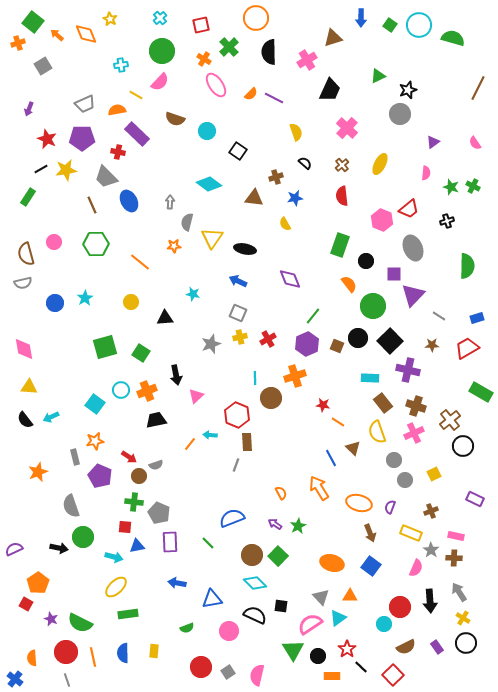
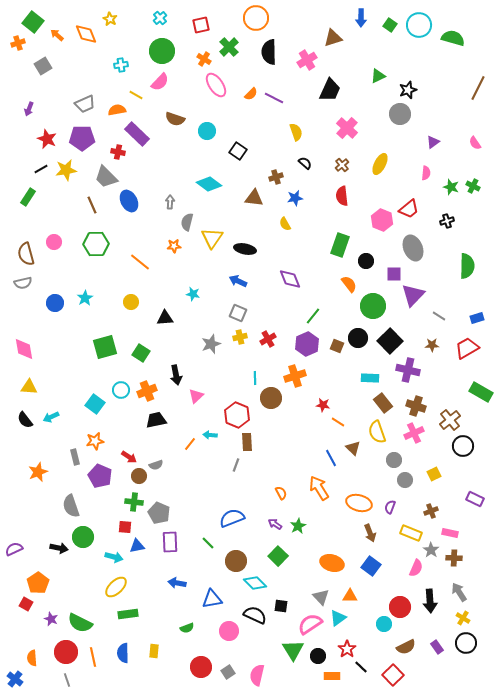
pink rectangle at (456, 536): moved 6 px left, 3 px up
brown circle at (252, 555): moved 16 px left, 6 px down
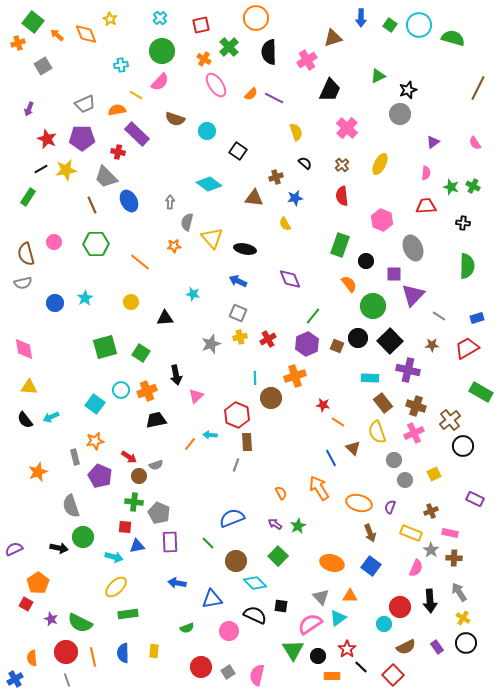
red trapezoid at (409, 209): moved 17 px right, 3 px up; rotated 145 degrees counterclockwise
black cross at (447, 221): moved 16 px right, 2 px down; rotated 24 degrees clockwise
yellow triangle at (212, 238): rotated 15 degrees counterclockwise
blue cross at (15, 679): rotated 21 degrees clockwise
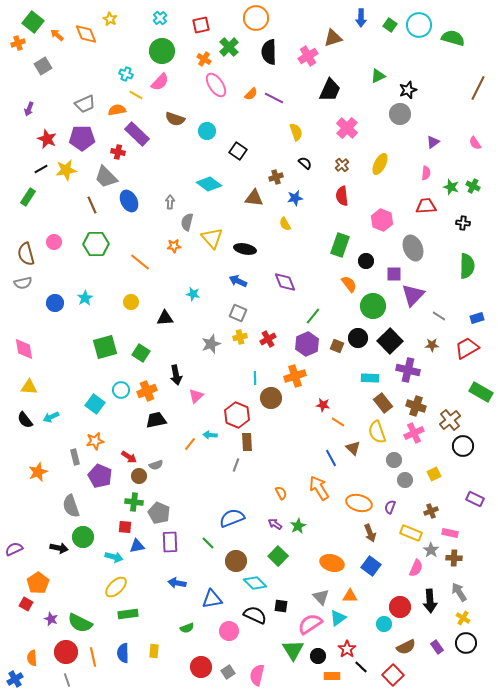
pink cross at (307, 60): moved 1 px right, 4 px up
cyan cross at (121, 65): moved 5 px right, 9 px down; rotated 32 degrees clockwise
purple diamond at (290, 279): moved 5 px left, 3 px down
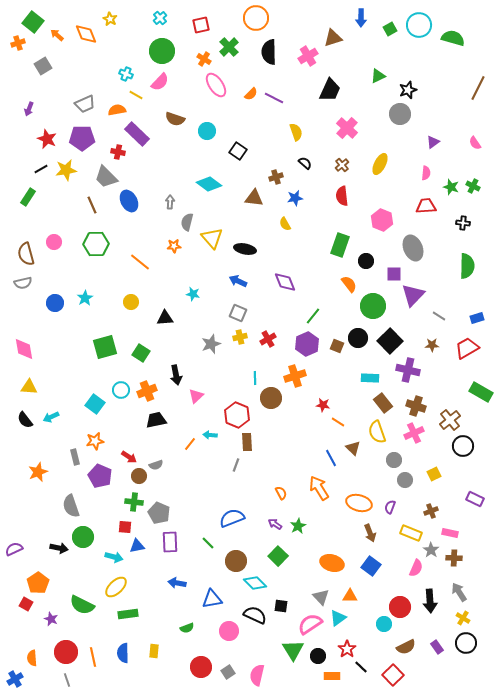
green square at (390, 25): moved 4 px down; rotated 24 degrees clockwise
green semicircle at (80, 623): moved 2 px right, 18 px up
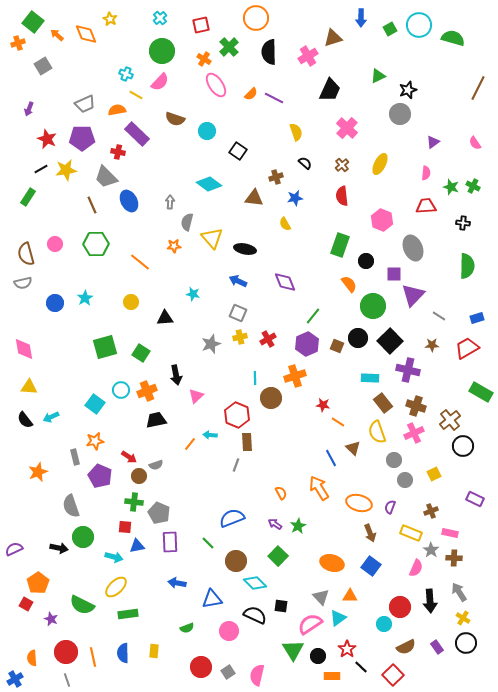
pink circle at (54, 242): moved 1 px right, 2 px down
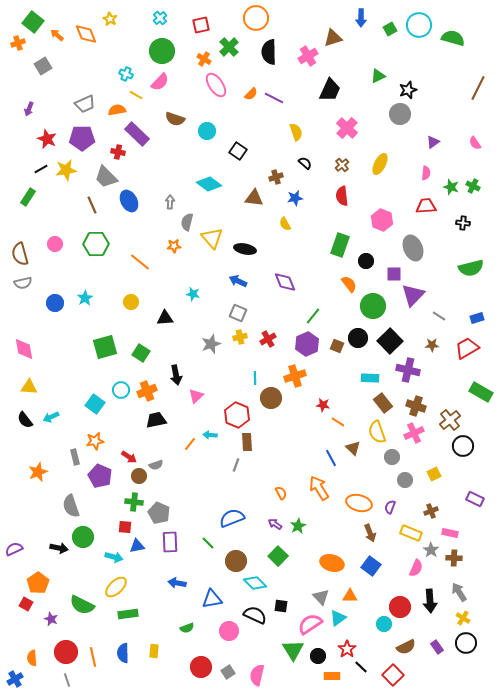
brown semicircle at (26, 254): moved 6 px left
green semicircle at (467, 266): moved 4 px right, 2 px down; rotated 75 degrees clockwise
gray circle at (394, 460): moved 2 px left, 3 px up
